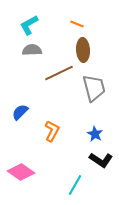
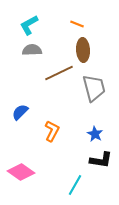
black L-shape: rotated 25 degrees counterclockwise
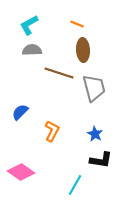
brown line: rotated 44 degrees clockwise
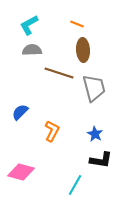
pink diamond: rotated 20 degrees counterclockwise
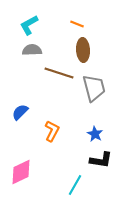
pink diamond: rotated 40 degrees counterclockwise
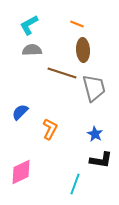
brown line: moved 3 px right
orange L-shape: moved 2 px left, 2 px up
cyan line: moved 1 px up; rotated 10 degrees counterclockwise
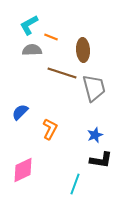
orange line: moved 26 px left, 13 px down
blue star: moved 1 px down; rotated 21 degrees clockwise
pink diamond: moved 2 px right, 2 px up
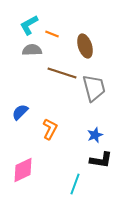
orange line: moved 1 px right, 3 px up
brown ellipse: moved 2 px right, 4 px up; rotated 15 degrees counterclockwise
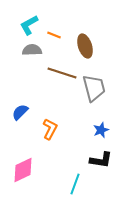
orange line: moved 2 px right, 1 px down
blue star: moved 6 px right, 5 px up
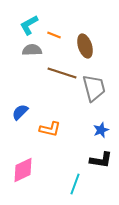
orange L-shape: rotated 75 degrees clockwise
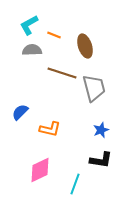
pink diamond: moved 17 px right
